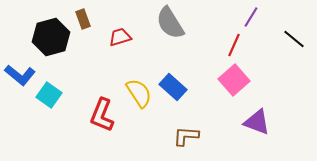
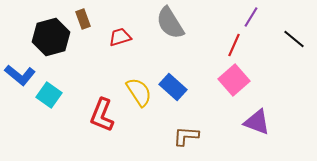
yellow semicircle: moved 1 px up
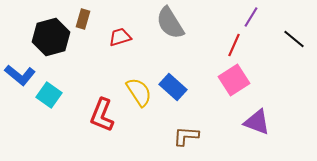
brown rectangle: rotated 36 degrees clockwise
pink square: rotated 8 degrees clockwise
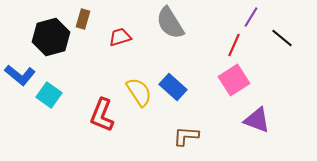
black line: moved 12 px left, 1 px up
purple triangle: moved 2 px up
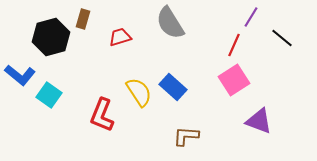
purple triangle: moved 2 px right, 1 px down
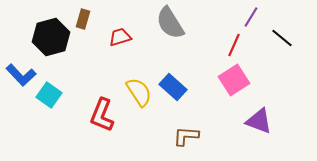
blue L-shape: moved 1 px right; rotated 8 degrees clockwise
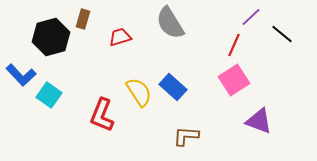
purple line: rotated 15 degrees clockwise
black line: moved 4 px up
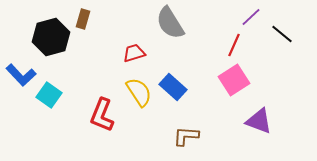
red trapezoid: moved 14 px right, 16 px down
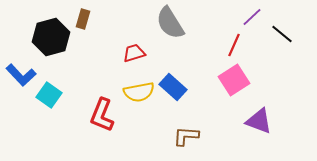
purple line: moved 1 px right
yellow semicircle: rotated 112 degrees clockwise
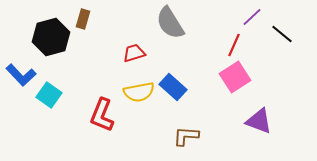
pink square: moved 1 px right, 3 px up
